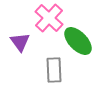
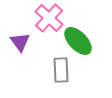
gray rectangle: moved 7 px right
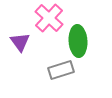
green ellipse: rotated 40 degrees clockwise
gray rectangle: rotated 75 degrees clockwise
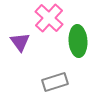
gray rectangle: moved 6 px left, 12 px down
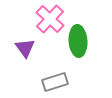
pink cross: moved 1 px right, 1 px down
purple triangle: moved 5 px right, 6 px down
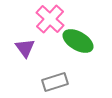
green ellipse: rotated 56 degrees counterclockwise
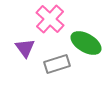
green ellipse: moved 8 px right, 2 px down
gray rectangle: moved 2 px right, 18 px up
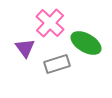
pink cross: moved 4 px down
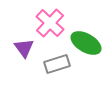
purple triangle: moved 1 px left
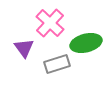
green ellipse: rotated 44 degrees counterclockwise
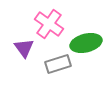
pink cross: moved 1 px left, 1 px down; rotated 8 degrees counterclockwise
gray rectangle: moved 1 px right
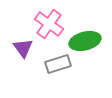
green ellipse: moved 1 px left, 2 px up
purple triangle: moved 1 px left
